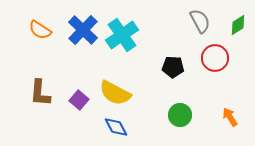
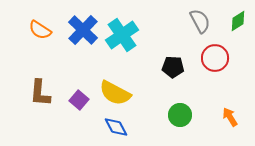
green diamond: moved 4 px up
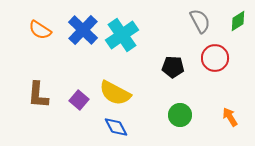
brown L-shape: moved 2 px left, 2 px down
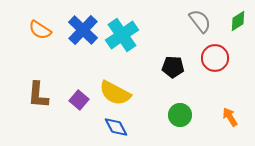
gray semicircle: rotated 10 degrees counterclockwise
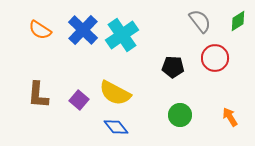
blue diamond: rotated 10 degrees counterclockwise
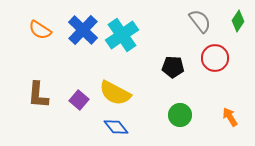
green diamond: rotated 25 degrees counterclockwise
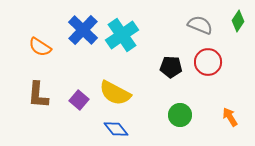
gray semicircle: moved 4 px down; rotated 30 degrees counterclockwise
orange semicircle: moved 17 px down
red circle: moved 7 px left, 4 px down
black pentagon: moved 2 px left
blue diamond: moved 2 px down
